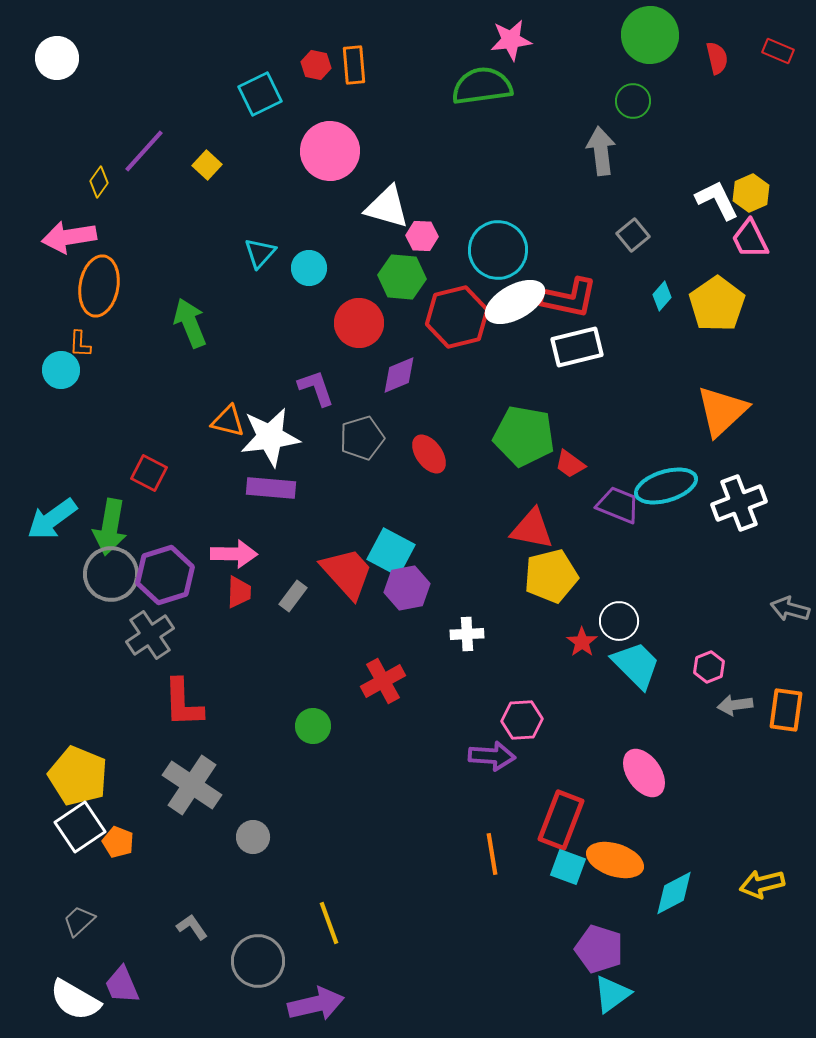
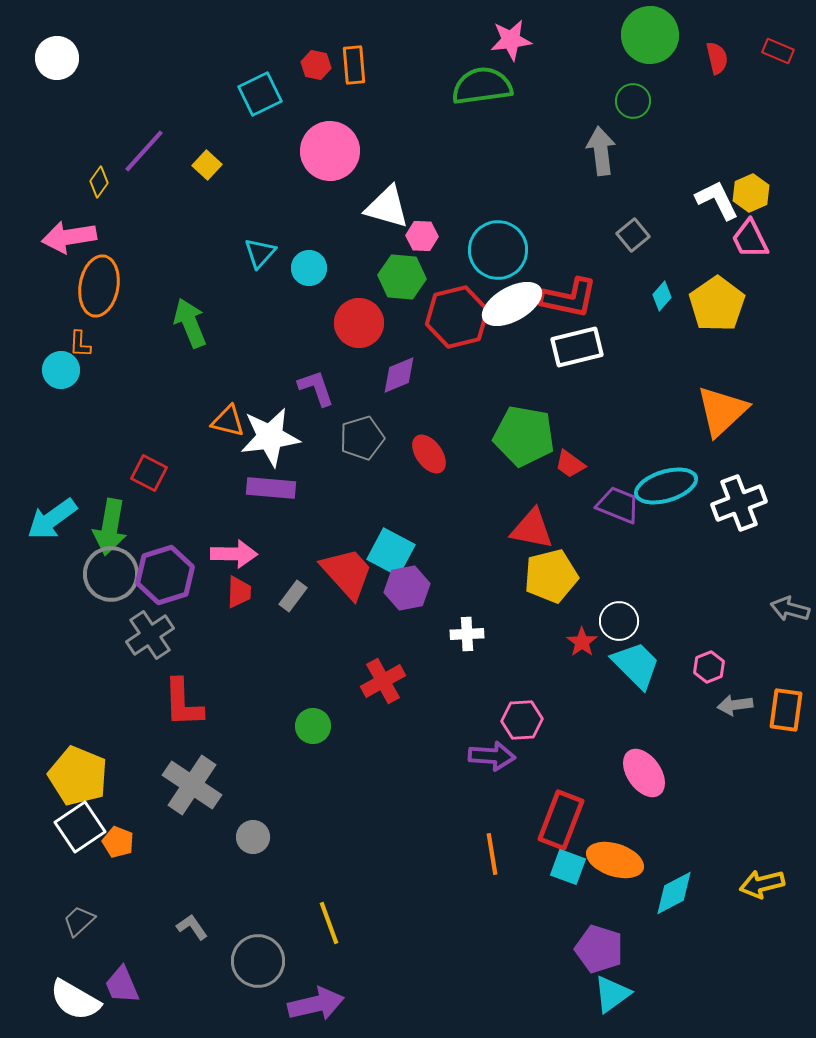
white ellipse at (515, 302): moved 3 px left, 2 px down
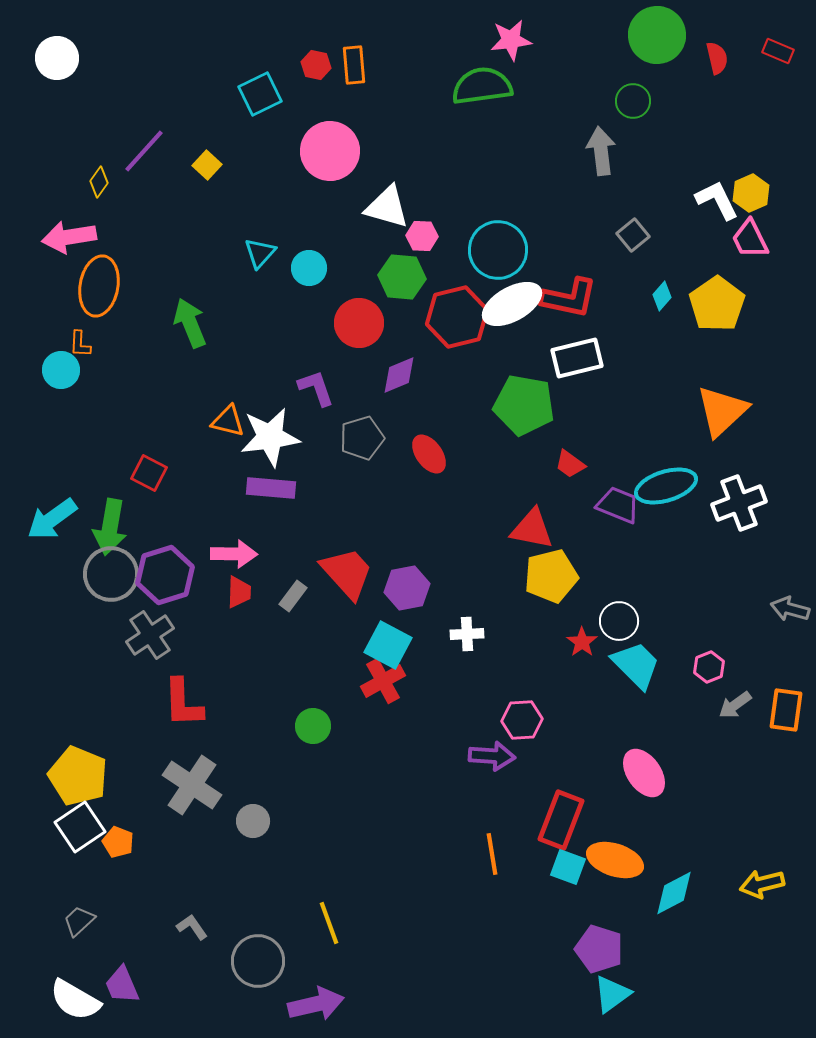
green circle at (650, 35): moved 7 px right
white rectangle at (577, 347): moved 11 px down
green pentagon at (524, 436): moved 31 px up
cyan square at (391, 552): moved 3 px left, 93 px down
gray arrow at (735, 705): rotated 28 degrees counterclockwise
gray circle at (253, 837): moved 16 px up
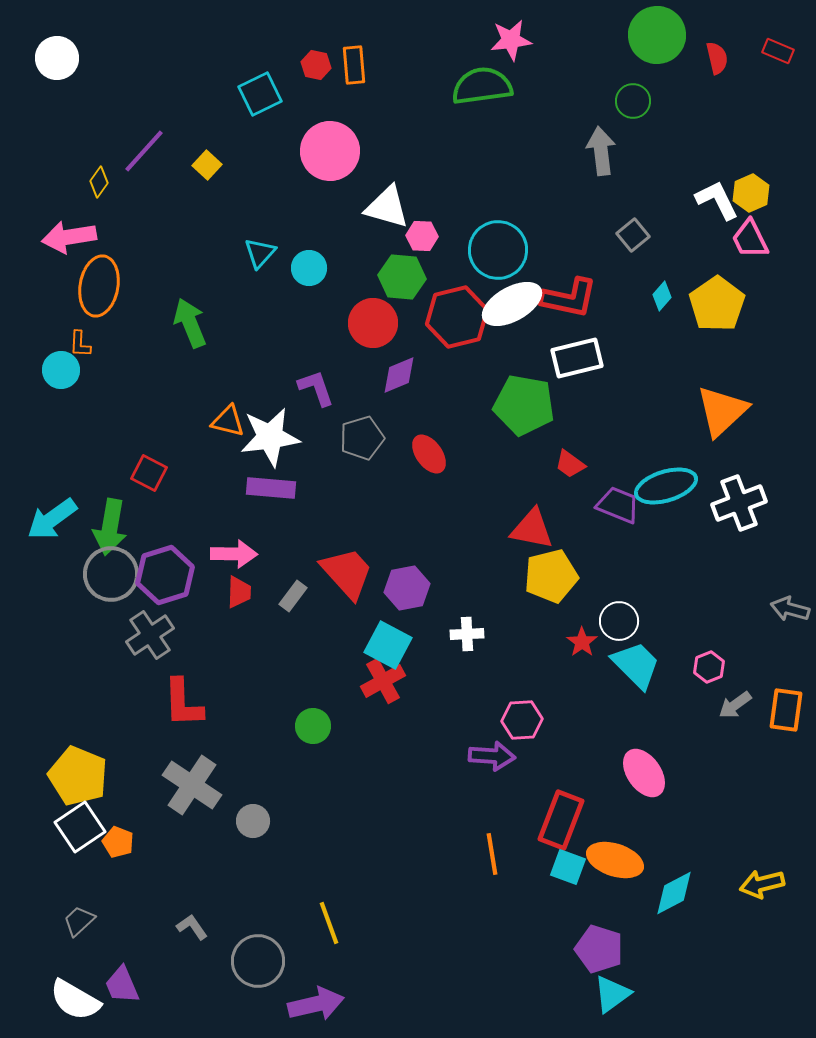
red circle at (359, 323): moved 14 px right
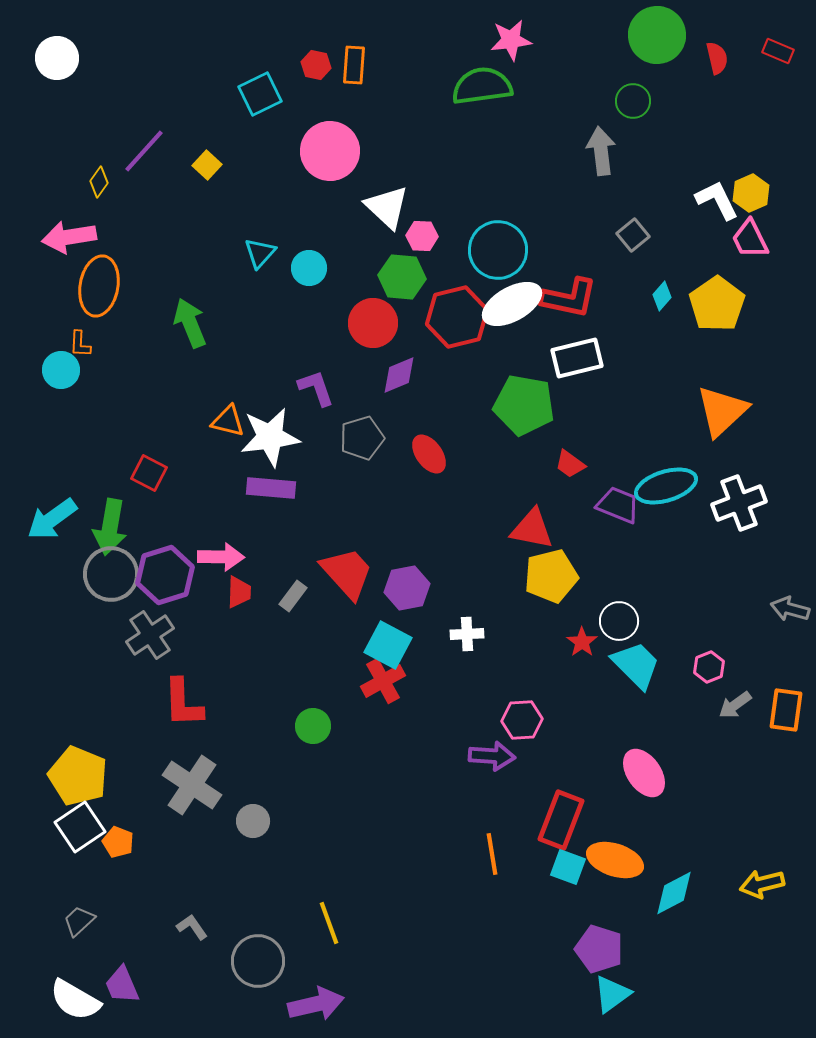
orange rectangle at (354, 65): rotated 9 degrees clockwise
white triangle at (387, 207): rotated 27 degrees clockwise
pink arrow at (234, 554): moved 13 px left, 3 px down
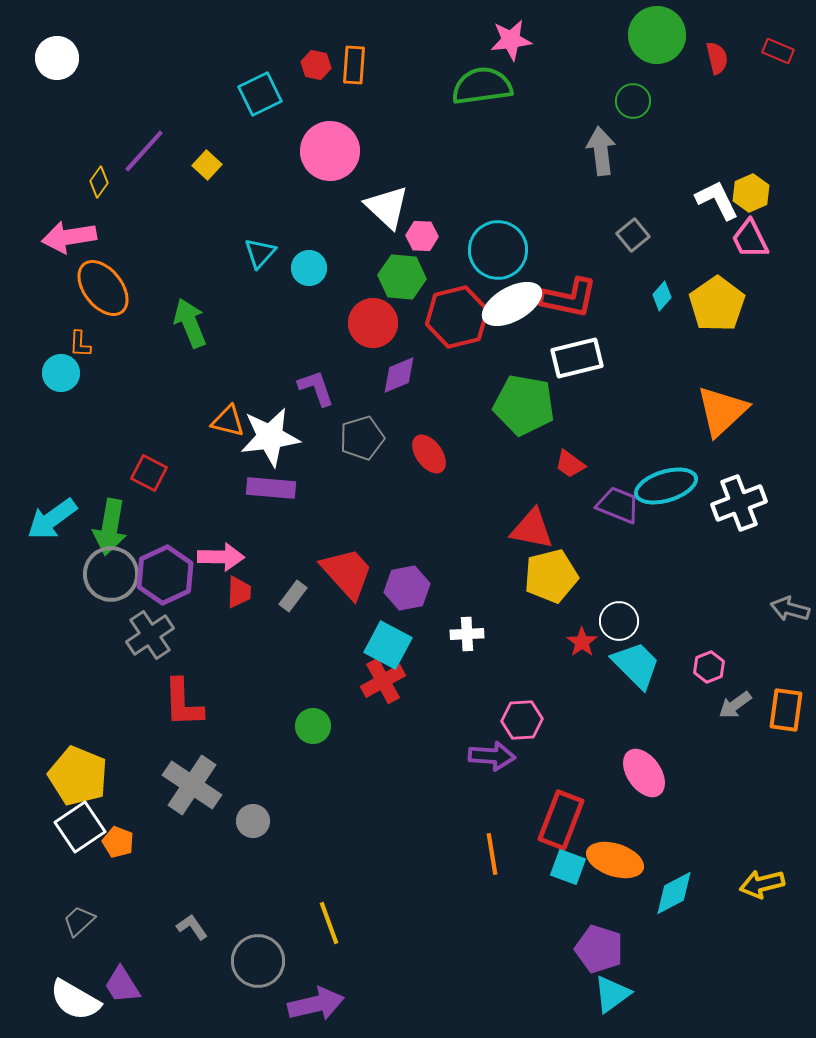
orange ellipse at (99, 286): moved 4 px right, 2 px down; rotated 48 degrees counterclockwise
cyan circle at (61, 370): moved 3 px down
purple hexagon at (165, 575): rotated 8 degrees counterclockwise
purple trapezoid at (122, 985): rotated 9 degrees counterclockwise
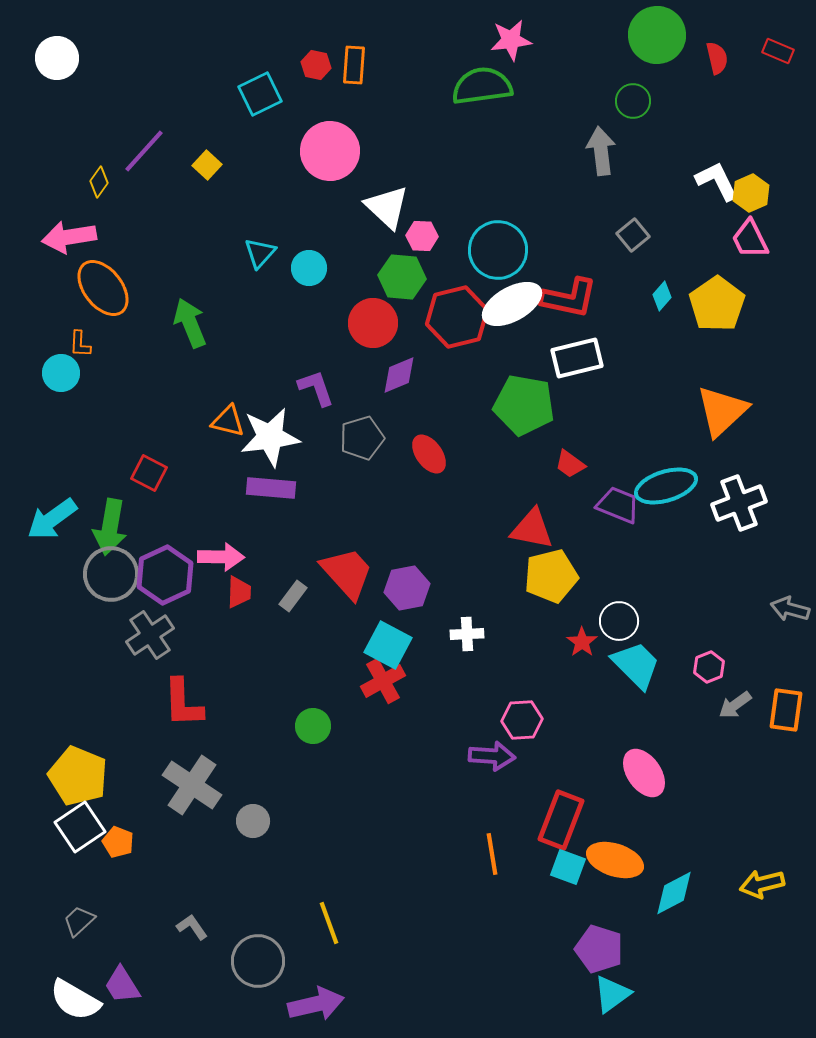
white L-shape at (717, 200): moved 19 px up
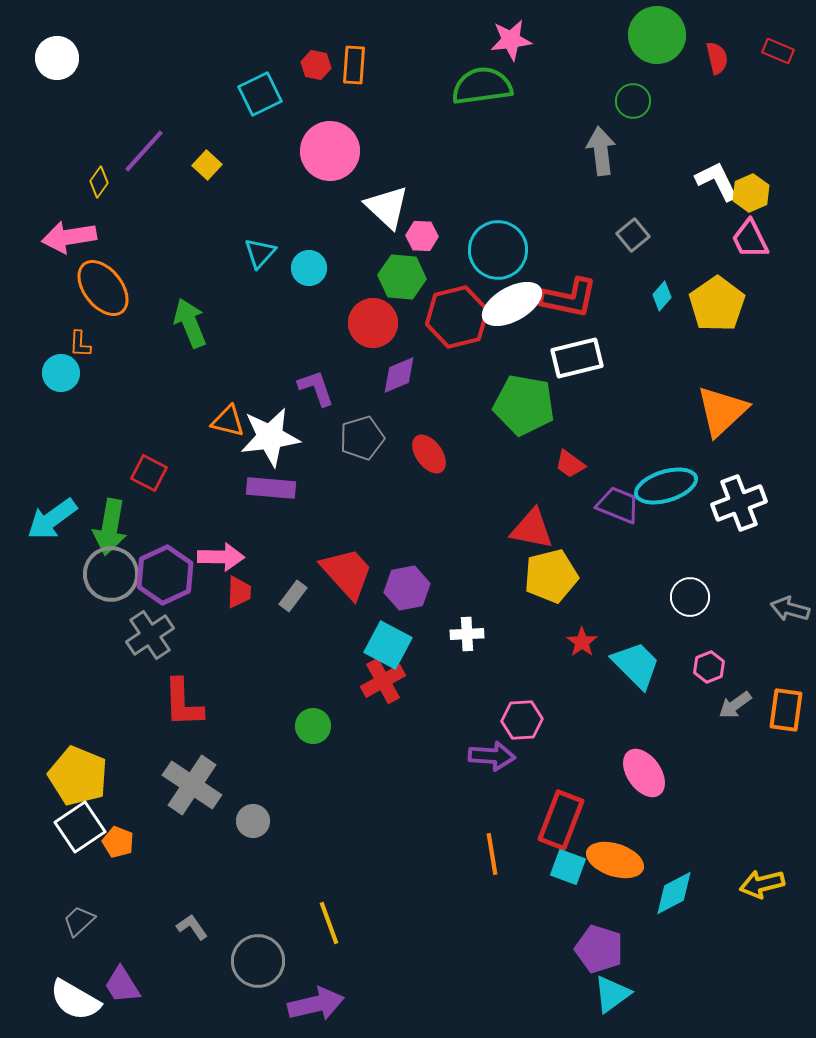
white circle at (619, 621): moved 71 px right, 24 px up
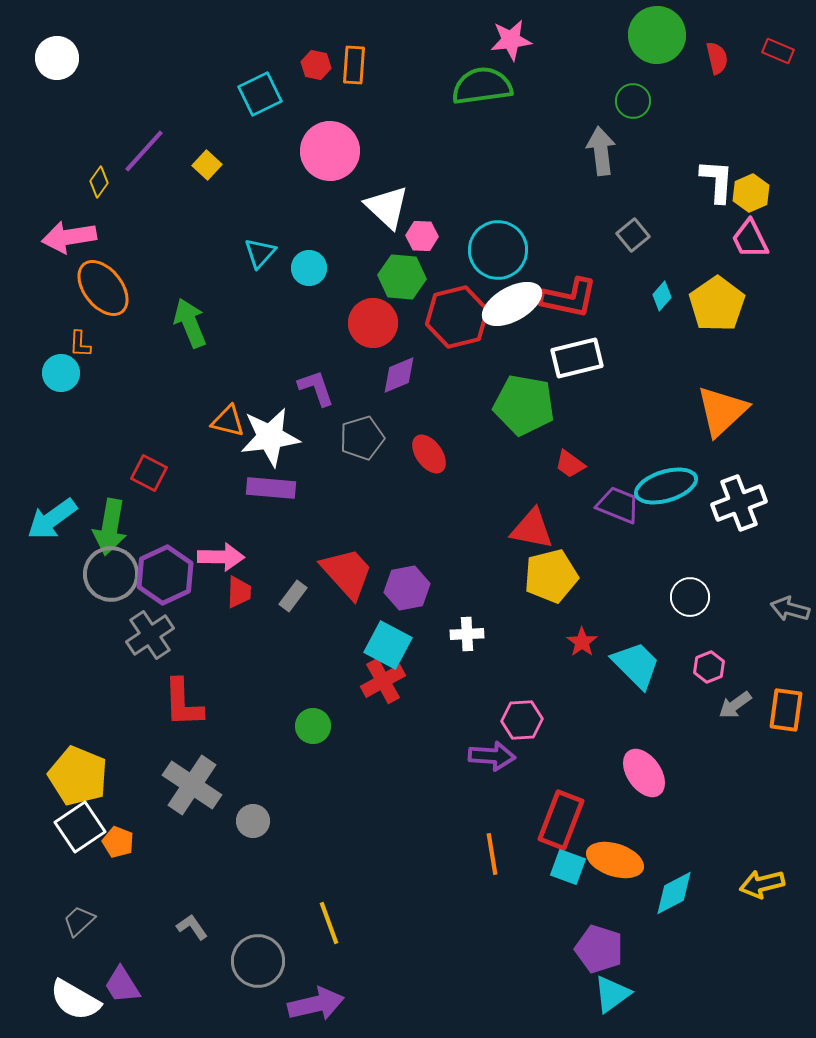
white L-shape at (717, 181): rotated 30 degrees clockwise
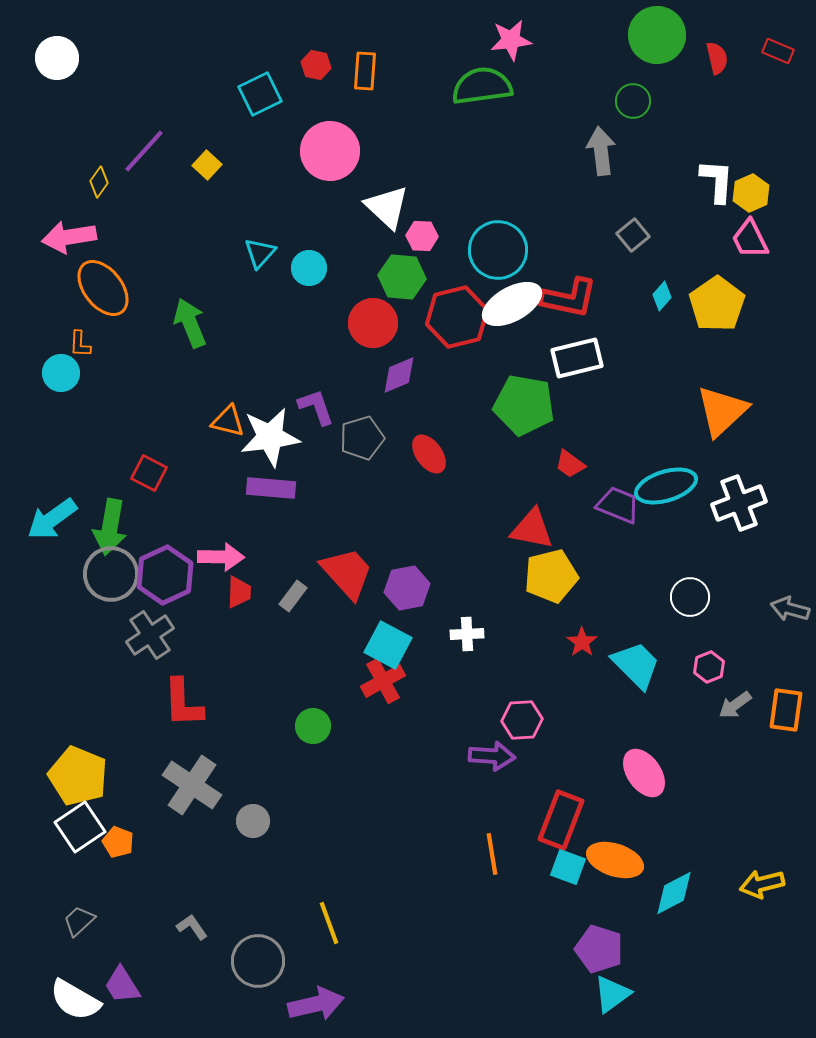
orange rectangle at (354, 65): moved 11 px right, 6 px down
purple L-shape at (316, 388): moved 19 px down
